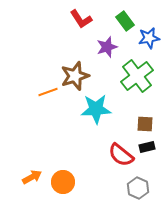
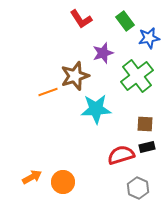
purple star: moved 4 px left, 6 px down
red semicircle: rotated 124 degrees clockwise
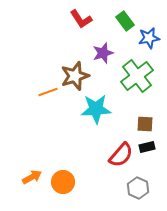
red semicircle: rotated 148 degrees clockwise
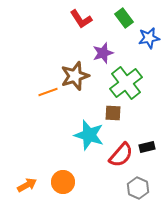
green rectangle: moved 1 px left, 3 px up
green cross: moved 11 px left, 7 px down
cyan star: moved 7 px left, 26 px down; rotated 20 degrees clockwise
brown square: moved 32 px left, 11 px up
orange arrow: moved 5 px left, 8 px down
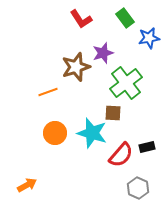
green rectangle: moved 1 px right
brown star: moved 1 px right, 9 px up
cyan star: moved 3 px right, 2 px up
orange circle: moved 8 px left, 49 px up
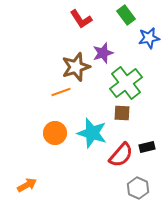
green rectangle: moved 1 px right, 3 px up
orange line: moved 13 px right
brown square: moved 9 px right
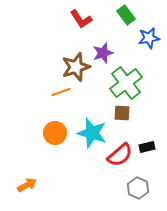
red semicircle: moved 1 px left; rotated 8 degrees clockwise
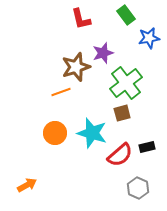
red L-shape: rotated 20 degrees clockwise
brown square: rotated 18 degrees counterclockwise
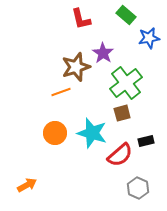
green rectangle: rotated 12 degrees counterclockwise
purple star: rotated 20 degrees counterclockwise
black rectangle: moved 1 px left, 6 px up
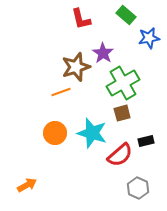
green cross: moved 3 px left; rotated 8 degrees clockwise
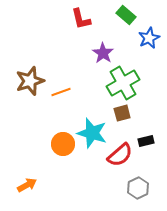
blue star: rotated 15 degrees counterclockwise
brown star: moved 46 px left, 14 px down
orange circle: moved 8 px right, 11 px down
gray hexagon: rotated 10 degrees clockwise
